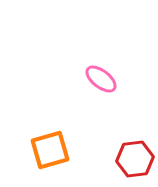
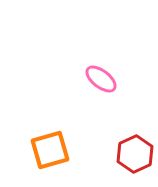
red hexagon: moved 5 px up; rotated 18 degrees counterclockwise
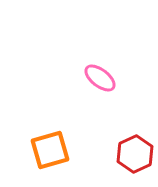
pink ellipse: moved 1 px left, 1 px up
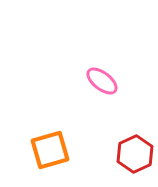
pink ellipse: moved 2 px right, 3 px down
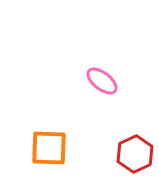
orange square: moved 1 px left, 2 px up; rotated 18 degrees clockwise
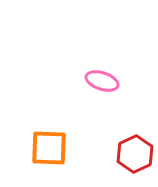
pink ellipse: rotated 20 degrees counterclockwise
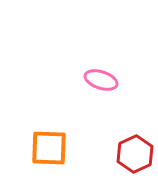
pink ellipse: moved 1 px left, 1 px up
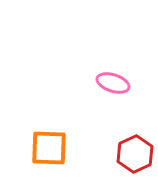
pink ellipse: moved 12 px right, 3 px down
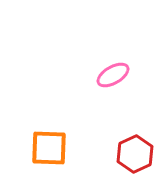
pink ellipse: moved 8 px up; rotated 48 degrees counterclockwise
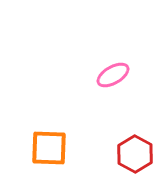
red hexagon: rotated 6 degrees counterclockwise
